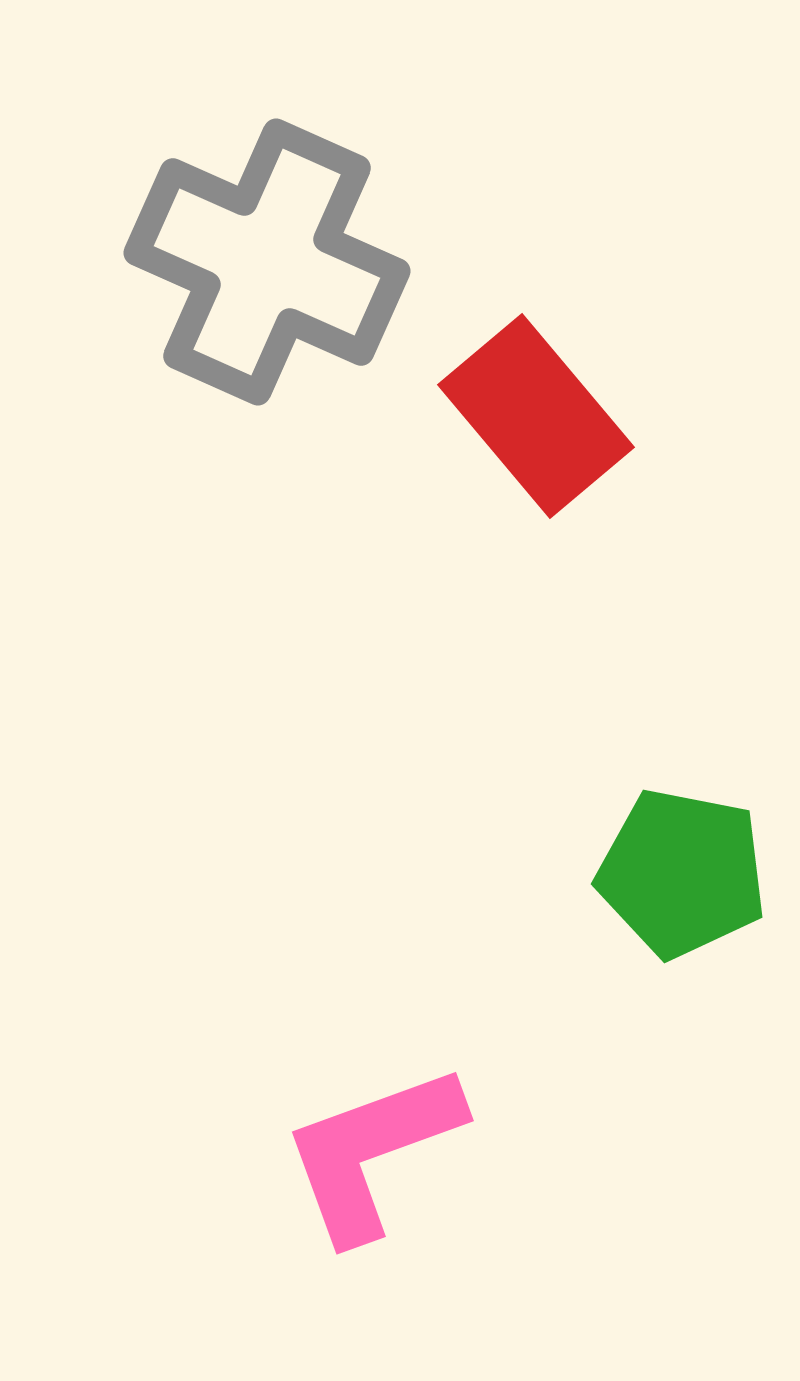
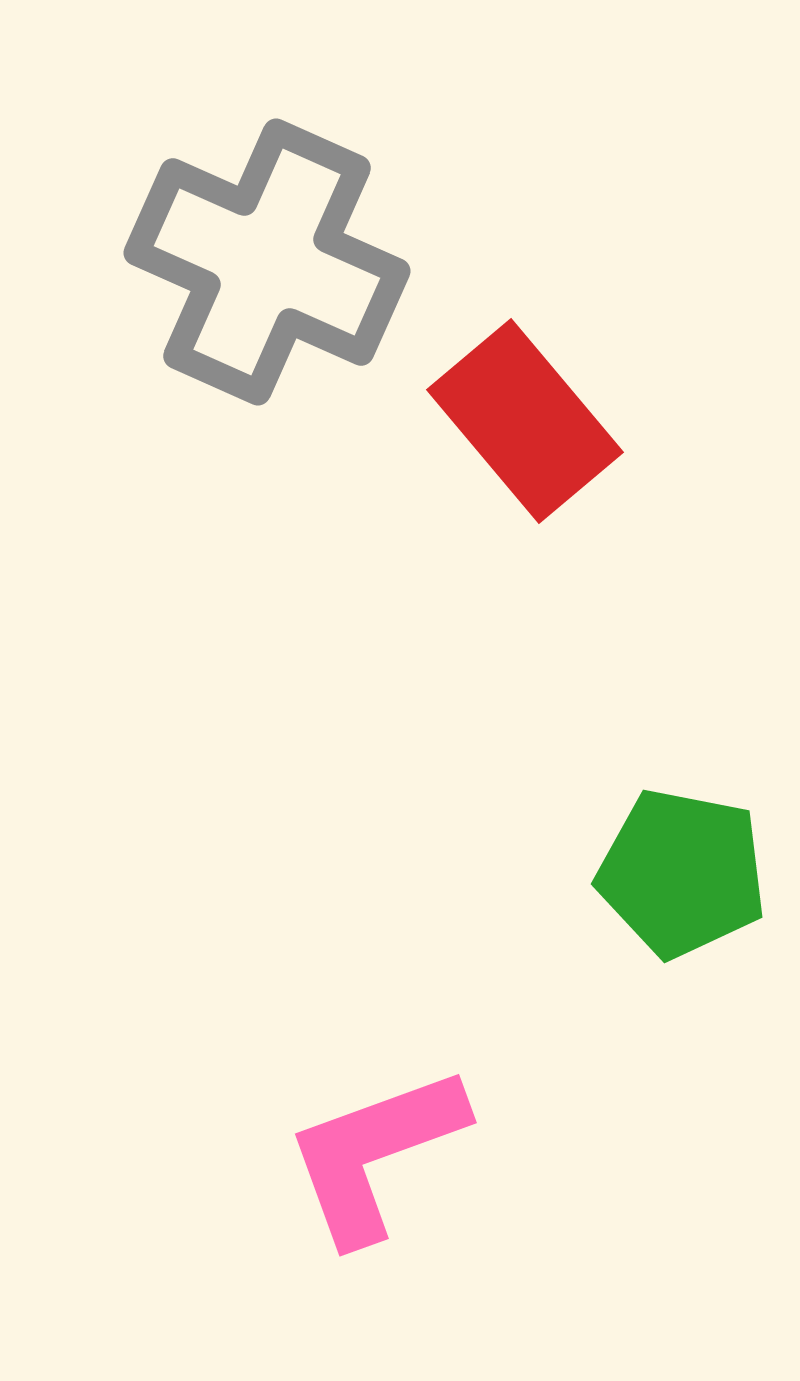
red rectangle: moved 11 px left, 5 px down
pink L-shape: moved 3 px right, 2 px down
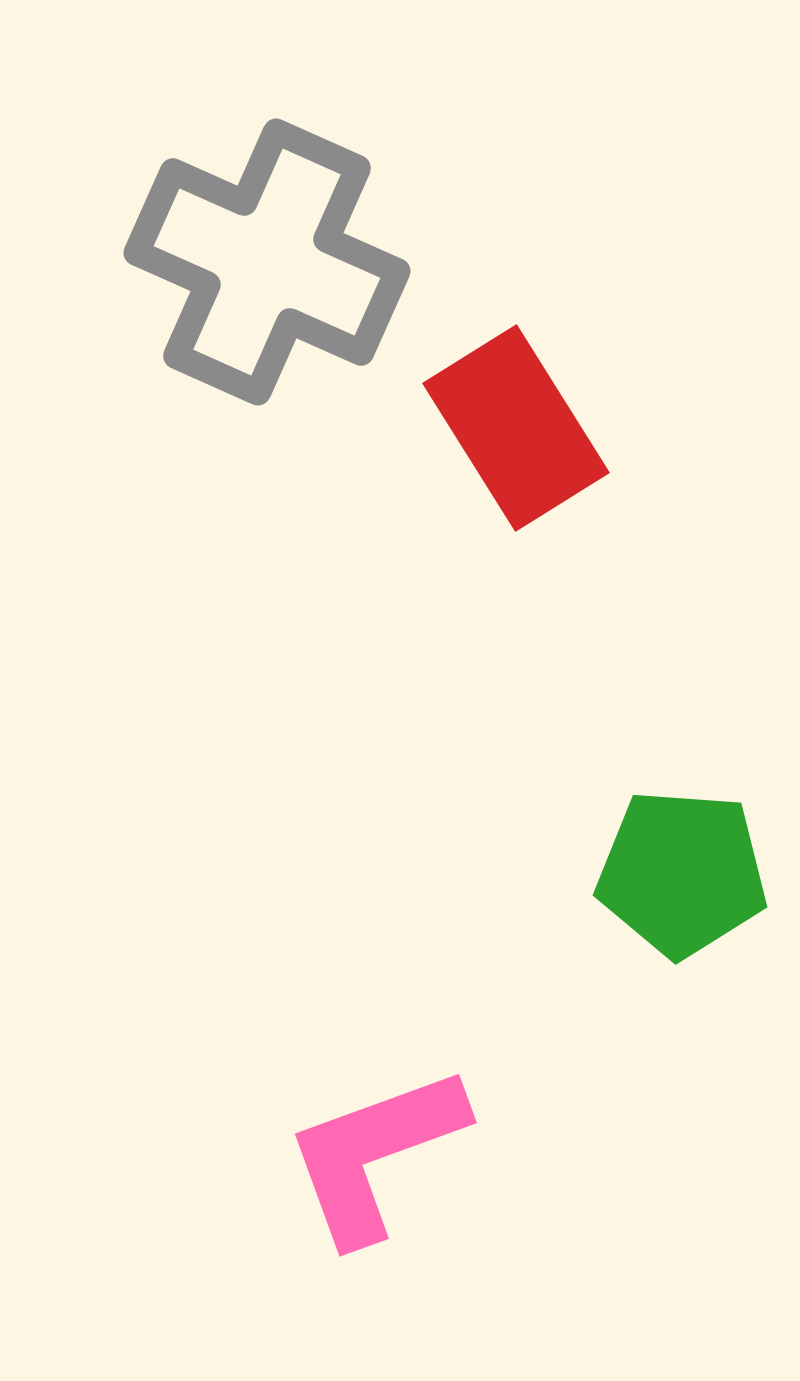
red rectangle: moved 9 px left, 7 px down; rotated 8 degrees clockwise
green pentagon: rotated 7 degrees counterclockwise
